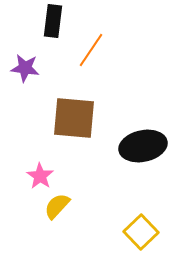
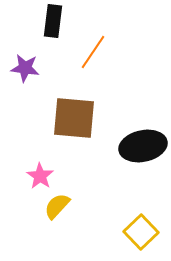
orange line: moved 2 px right, 2 px down
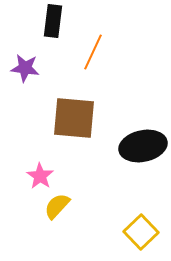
orange line: rotated 9 degrees counterclockwise
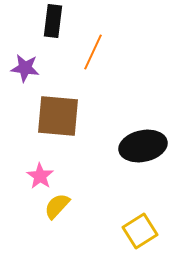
brown square: moved 16 px left, 2 px up
yellow square: moved 1 px left, 1 px up; rotated 12 degrees clockwise
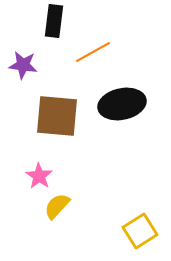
black rectangle: moved 1 px right
orange line: rotated 36 degrees clockwise
purple star: moved 2 px left, 3 px up
brown square: moved 1 px left
black ellipse: moved 21 px left, 42 px up
pink star: moved 1 px left
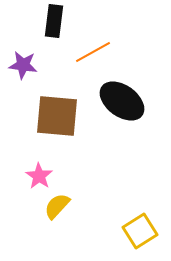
black ellipse: moved 3 px up; rotated 48 degrees clockwise
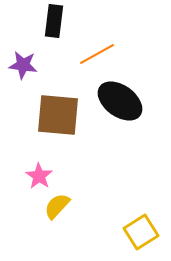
orange line: moved 4 px right, 2 px down
black ellipse: moved 2 px left
brown square: moved 1 px right, 1 px up
yellow square: moved 1 px right, 1 px down
